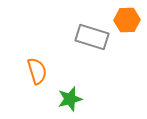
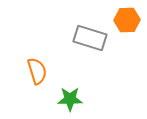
gray rectangle: moved 2 px left, 1 px down
green star: rotated 15 degrees clockwise
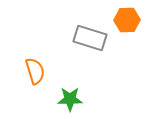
orange semicircle: moved 2 px left
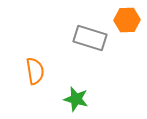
orange semicircle: rotated 8 degrees clockwise
green star: moved 6 px right; rotated 15 degrees clockwise
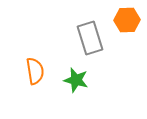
gray rectangle: rotated 56 degrees clockwise
green star: moved 19 px up
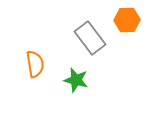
gray rectangle: rotated 20 degrees counterclockwise
orange semicircle: moved 7 px up
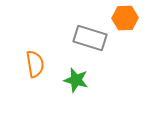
orange hexagon: moved 2 px left, 2 px up
gray rectangle: rotated 36 degrees counterclockwise
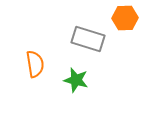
gray rectangle: moved 2 px left, 1 px down
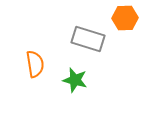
green star: moved 1 px left
